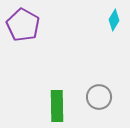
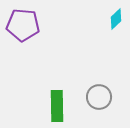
cyan diamond: moved 2 px right, 1 px up; rotated 15 degrees clockwise
purple pentagon: rotated 24 degrees counterclockwise
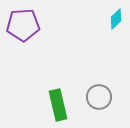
purple pentagon: rotated 8 degrees counterclockwise
green rectangle: moved 1 px right, 1 px up; rotated 12 degrees counterclockwise
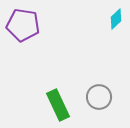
purple pentagon: rotated 12 degrees clockwise
green rectangle: rotated 12 degrees counterclockwise
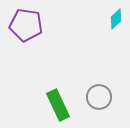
purple pentagon: moved 3 px right
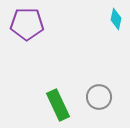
cyan diamond: rotated 35 degrees counterclockwise
purple pentagon: moved 1 px right, 1 px up; rotated 8 degrees counterclockwise
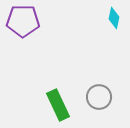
cyan diamond: moved 2 px left, 1 px up
purple pentagon: moved 4 px left, 3 px up
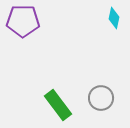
gray circle: moved 2 px right, 1 px down
green rectangle: rotated 12 degrees counterclockwise
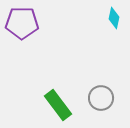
purple pentagon: moved 1 px left, 2 px down
